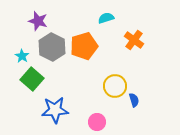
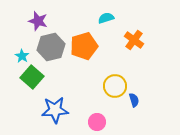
gray hexagon: moved 1 px left; rotated 20 degrees clockwise
green square: moved 2 px up
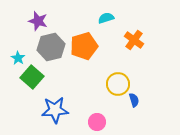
cyan star: moved 4 px left, 2 px down
yellow circle: moved 3 px right, 2 px up
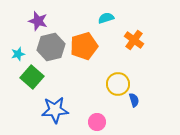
cyan star: moved 4 px up; rotated 24 degrees clockwise
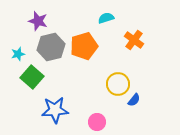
blue semicircle: rotated 56 degrees clockwise
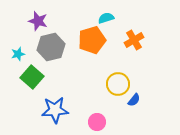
orange cross: rotated 24 degrees clockwise
orange pentagon: moved 8 px right, 6 px up
